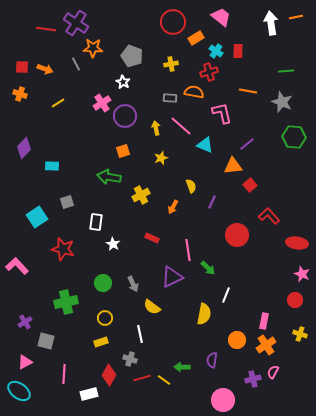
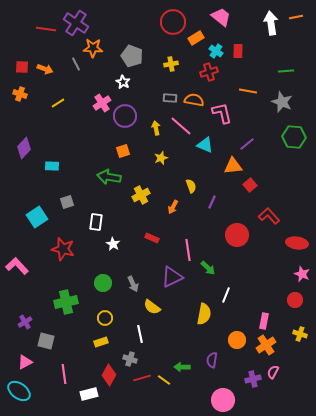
orange semicircle at (194, 92): moved 8 px down
pink line at (64, 374): rotated 12 degrees counterclockwise
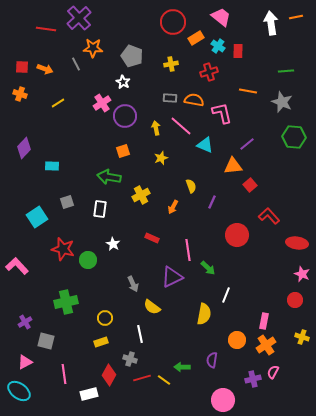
purple cross at (76, 23): moved 3 px right, 5 px up; rotated 15 degrees clockwise
cyan cross at (216, 51): moved 2 px right, 5 px up
white rectangle at (96, 222): moved 4 px right, 13 px up
green circle at (103, 283): moved 15 px left, 23 px up
yellow cross at (300, 334): moved 2 px right, 3 px down
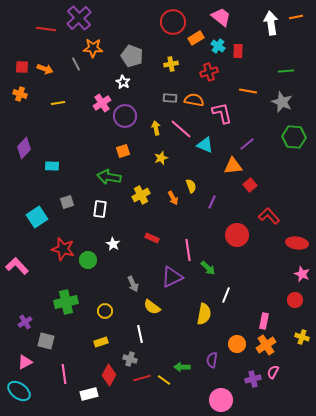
yellow line at (58, 103): rotated 24 degrees clockwise
pink line at (181, 126): moved 3 px down
orange arrow at (173, 207): moved 9 px up; rotated 56 degrees counterclockwise
yellow circle at (105, 318): moved 7 px up
orange circle at (237, 340): moved 4 px down
pink circle at (223, 400): moved 2 px left
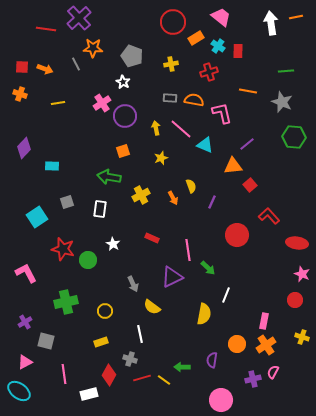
pink L-shape at (17, 266): moved 9 px right, 7 px down; rotated 15 degrees clockwise
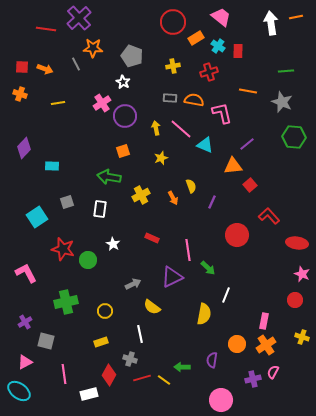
yellow cross at (171, 64): moved 2 px right, 2 px down
gray arrow at (133, 284): rotated 91 degrees counterclockwise
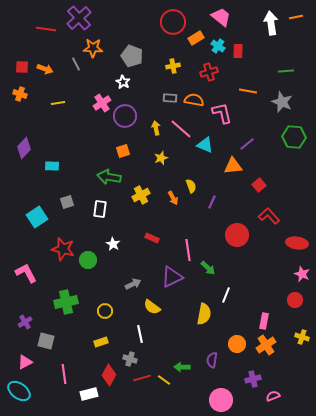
red square at (250, 185): moved 9 px right
pink semicircle at (273, 372): moved 24 px down; rotated 40 degrees clockwise
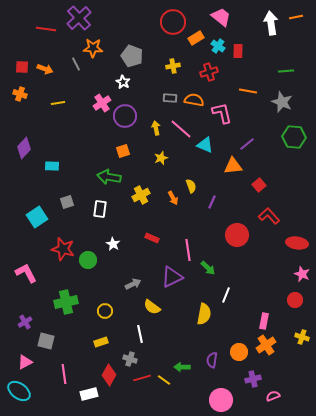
orange circle at (237, 344): moved 2 px right, 8 px down
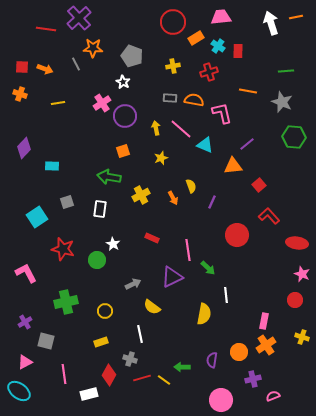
pink trapezoid at (221, 17): rotated 45 degrees counterclockwise
white arrow at (271, 23): rotated 10 degrees counterclockwise
green circle at (88, 260): moved 9 px right
white line at (226, 295): rotated 28 degrees counterclockwise
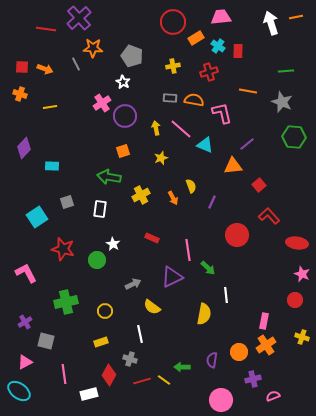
yellow line at (58, 103): moved 8 px left, 4 px down
red line at (142, 378): moved 3 px down
